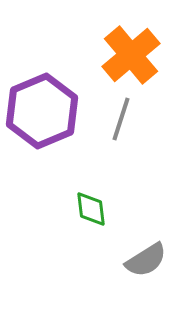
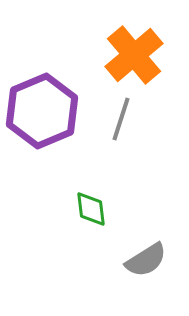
orange cross: moved 3 px right
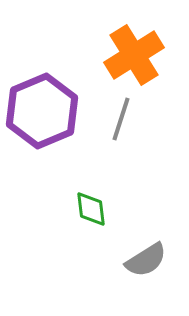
orange cross: rotated 8 degrees clockwise
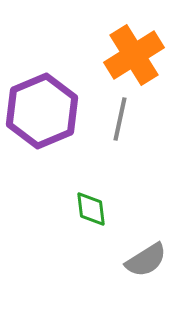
gray line: moved 1 px left; rotated 6 degrees counterclockwise
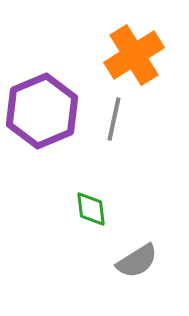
gray line: moved 6 px left
gray semicircle: moved 9 px left, 1 px down
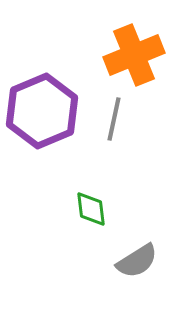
orange cross: rotated 10 degrees clockwise
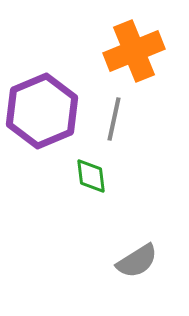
orange cross: moved 4 px up
green diamond: moved 33 px up
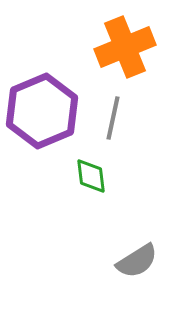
orange cross: moved 9 px left, 4 px up
gray line: moved 1 px left, 1 px up
